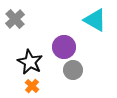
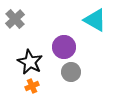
gray circle: moved 2 px left, 2 px down
orange cross: rotated 24 degrees clockwise
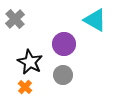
purple circle: moved 3 px up
gray circle: moved 8 px left, 3 px down
orange cross: moved 7 px left, 1 px down; rotated 24 degrees counterclockwise
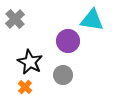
cyan triangle: moved 3 px left; rotated 20 degrees counterclockwise
purple circle: moved 4 px right, 3 px up
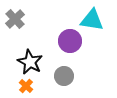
purple circle: moved 2 px right
gray circle: moved 1 px right, 1 px down
orange cross: moved 1 px right, 1 px up
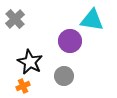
orange cross: moved 3 px left; rotated 24 degrees clockwise
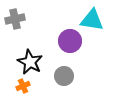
gray cross: rotated 30 degrees clockwise
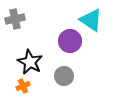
cyan triangle: moved 1 px left; rotated 25 degrees clockwise
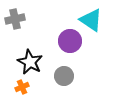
orange cross: moved 1 px left, 1 px down
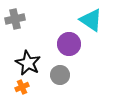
purple circle: moved 1 px left, 3 px down
black star: moved 2 px left, 1 px down
gray circle: moved 4 px left, 1 px up
